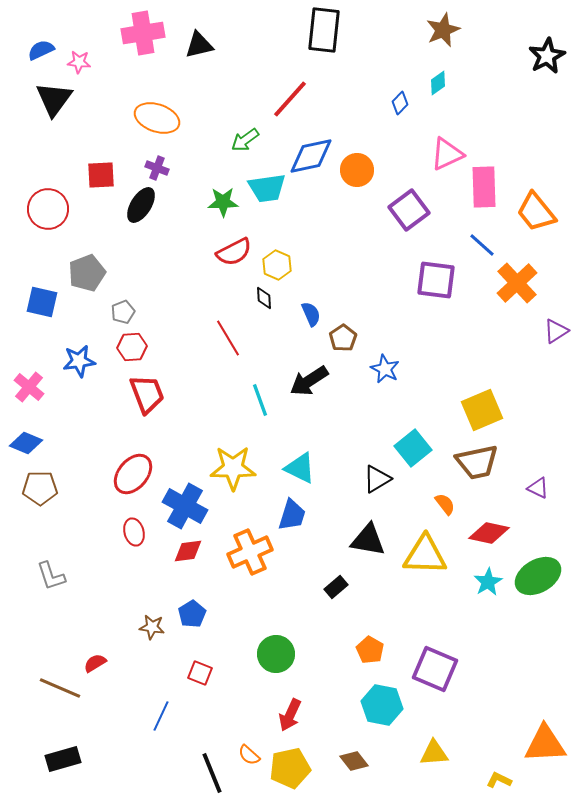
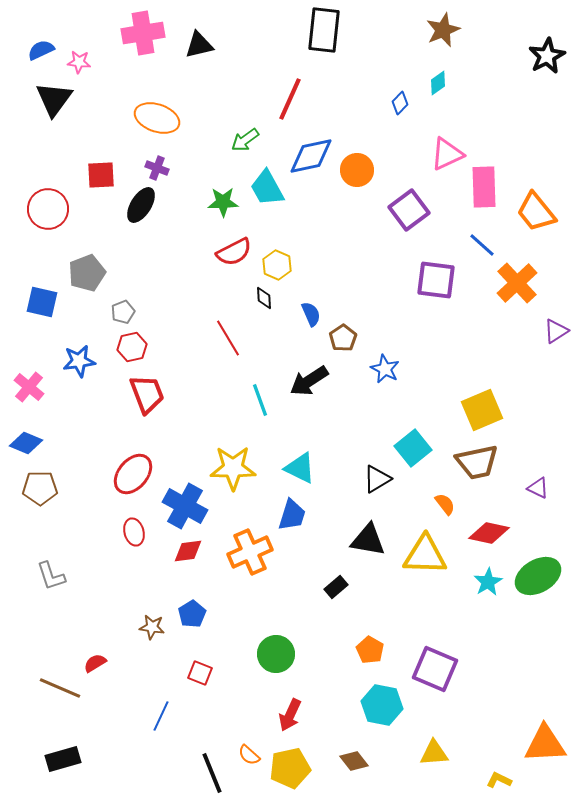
red line at (290, 99): rotated 18 degrees counterclockwise
cyan trapezoid at (267, 188): rotated 69 degrees clockwise
red hexagon at (132, 347): rotated 8 degrees counterclockwise
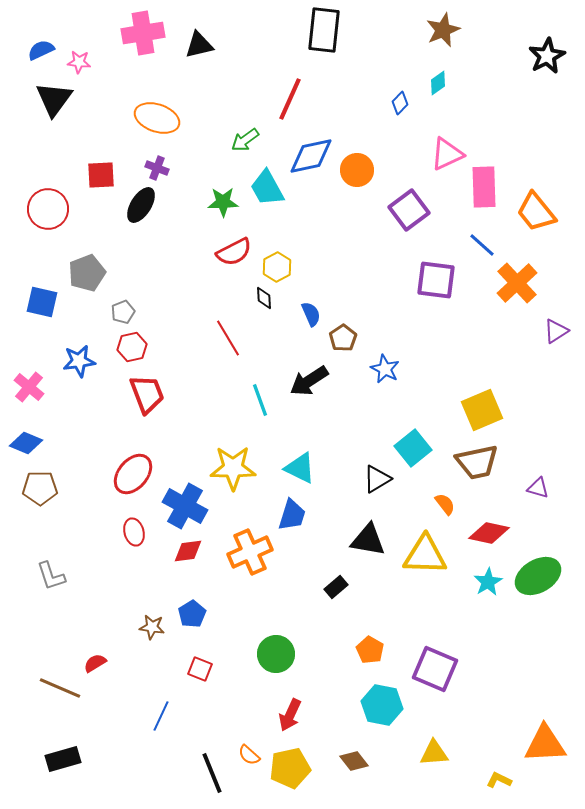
yellow hexagon at (277, 265): moved 2 px down; rotated 8 degrees clockwise
purple triangle at (538, 488): rotated 10 degrees counterclockwise
red square at (200, 673): moved 4 px up
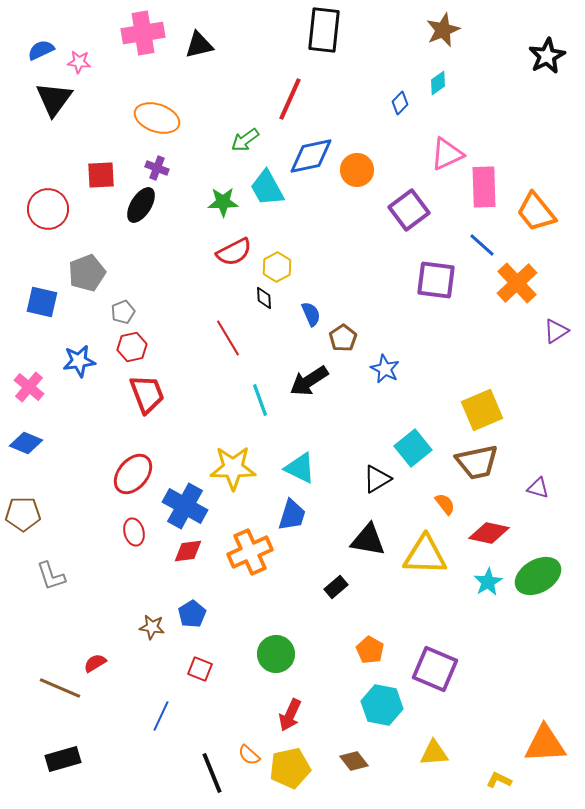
brown pentagon at (40, 488): moved 17 px left, 26 px down
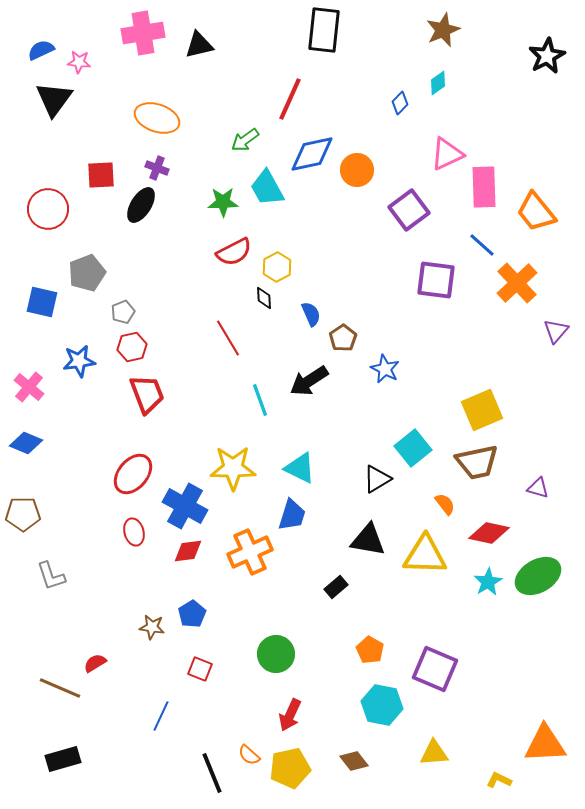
blue diamond at (311, 156): moved 1 px right, 2 px up
purple triangle at (556, 331): rotated 16 degrees counterclockwise
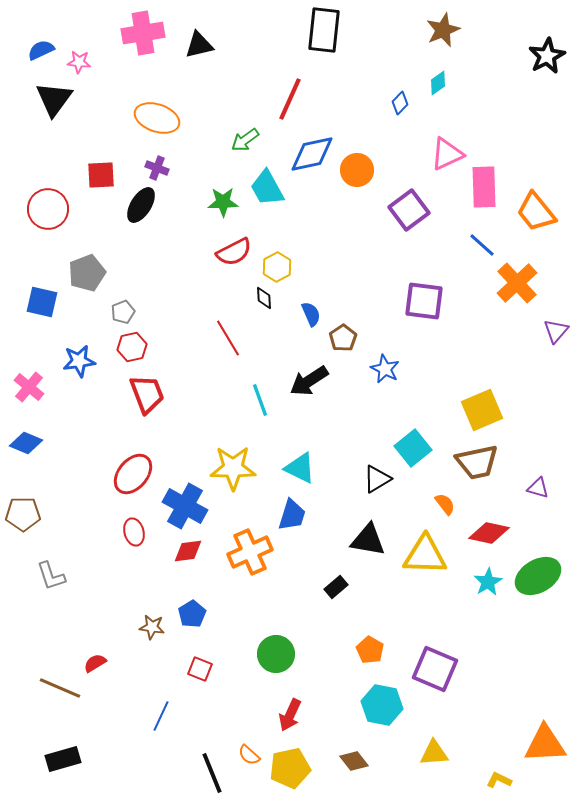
purple square at (436, 280): moved 12 px left, 21 px down
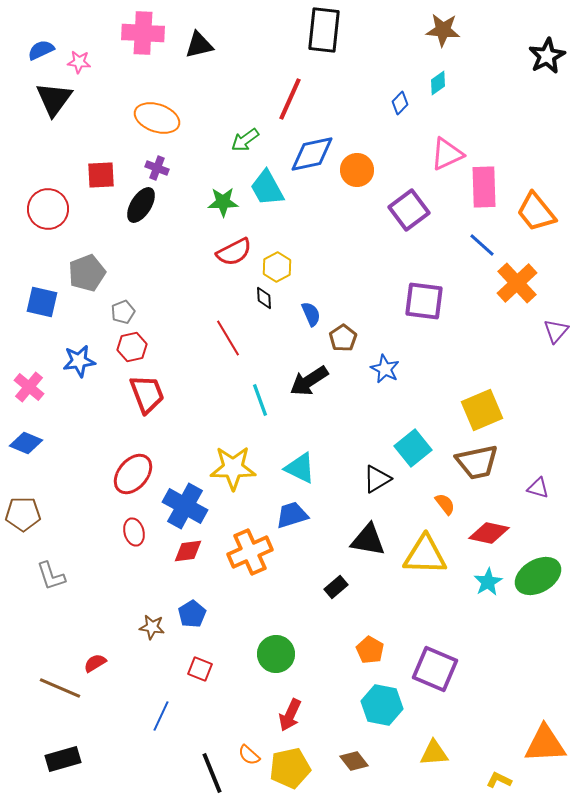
brown star at (443, 30): rotated 28 degrees clockwise
pink cross at (143, 33): rotated 12 degrees clockwise
blue trapezoid at (292, 515): rotated 124 degrees counterclockwise
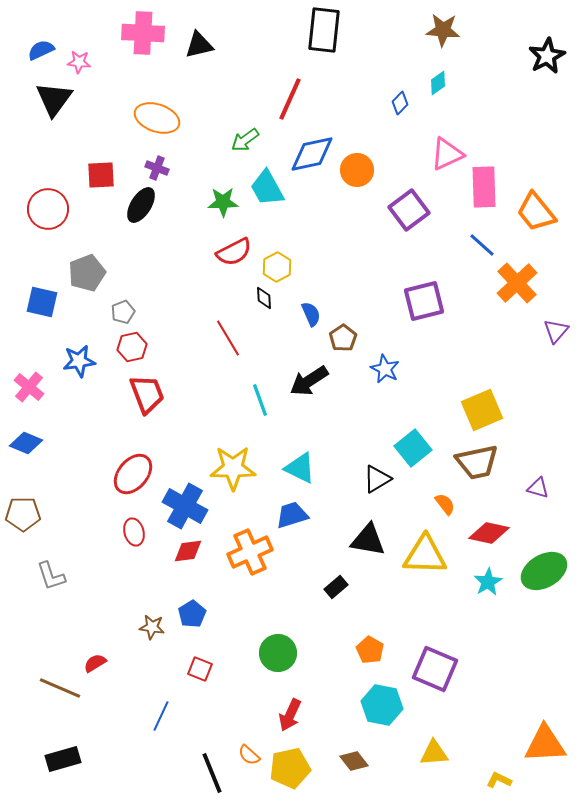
purple square at (424, 301): rotated 21 degrees counterclockwise
green ellipse at (538, 576): moved 6 px right, 5 px up
green circle at (276, 654): moved 2 px right, 1 px up
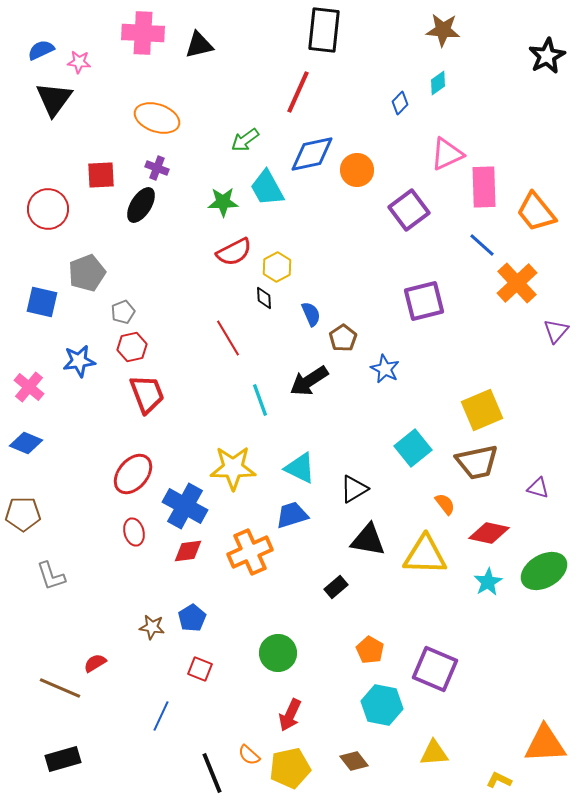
red line at (290, 99): moved 8 px right, 7 px up
black triangle at (377, 479): moved 23 px left, 10 px down
blue pentagon at (192, 614): moved 4 px down
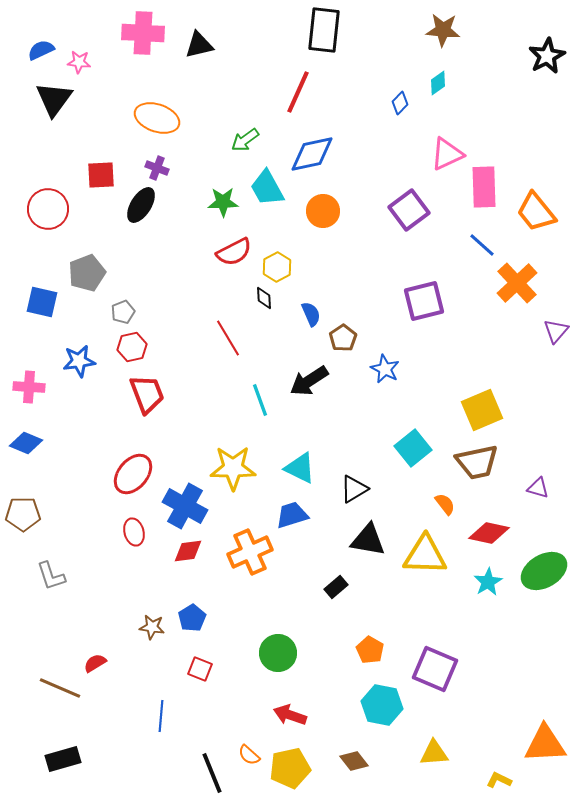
orange circle at (357, 170): moved 34 px left, 41 px down
pink cross at (29, 387): rotated 36 degrees counterclockwise
red arrow at (290, 715): rotated 84 degrees clockwise
blue line at (161, 716): rotated 20 degrees counterclockwise
